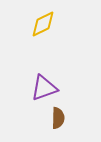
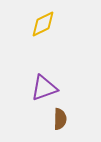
brown semicircle: moved 2 px right, 1 px down
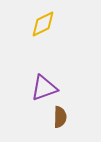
brown semicircle: moved 2 px up
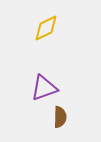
yellow diamond: moved 3 px right, 4 px down
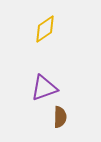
yellow diamond: moved 1 px left, 1 px down; rotated 8 degrees counterclockwise
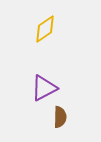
purple triangle: rotated 8 degrees counterclockwise
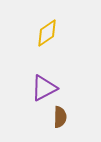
yellow diamond: moved 2 px right, 4 px down
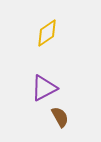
brown semicircle: rotated 30 degrees counterclockwise
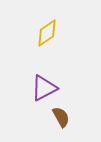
brown semicircle: moved 1 px right
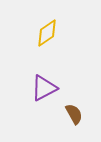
brown semicircle: moved 13 px right, 3 px up
